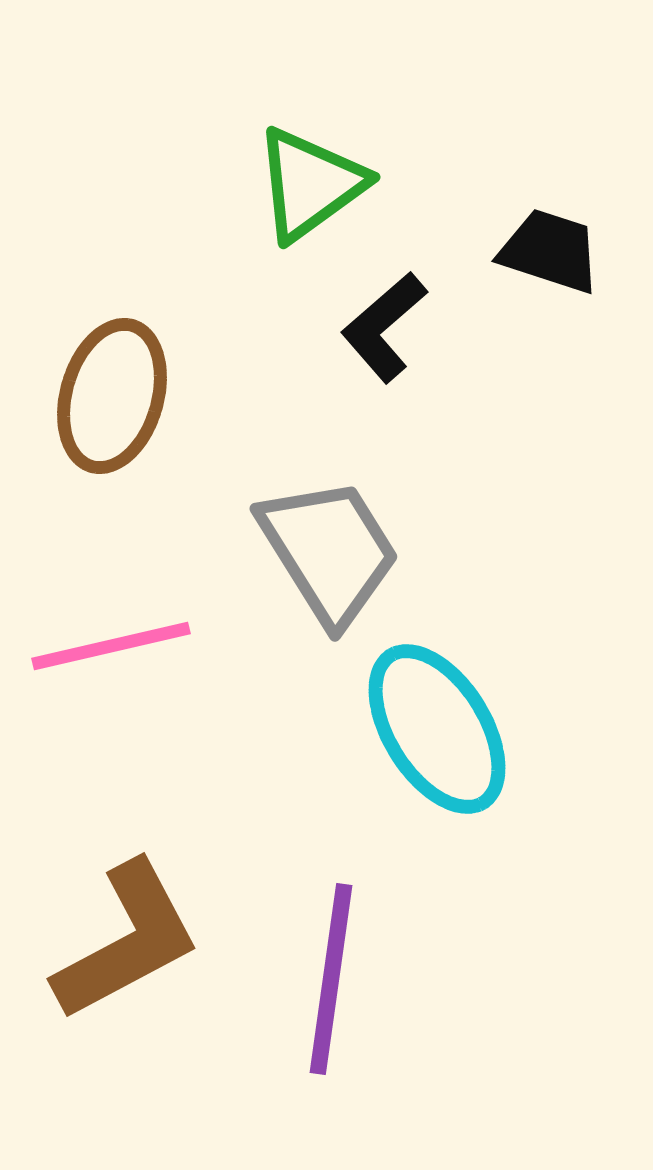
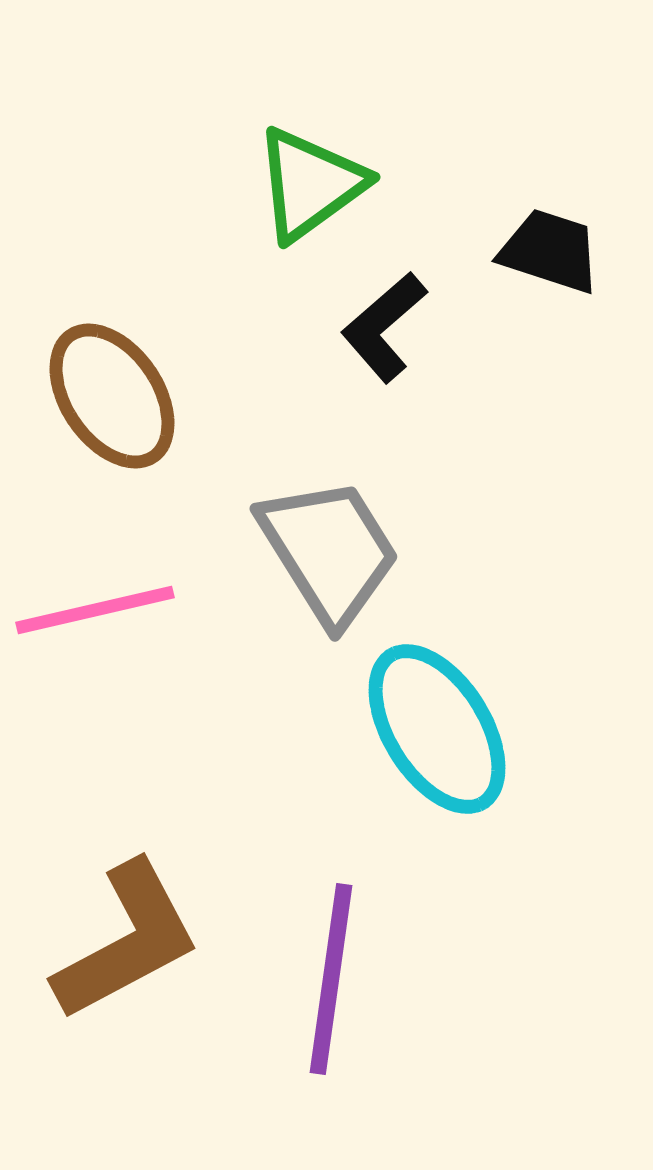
brown ellipse: rotated 50 degrees counterclockwise
pink line: moved 16 px left, 36 px up
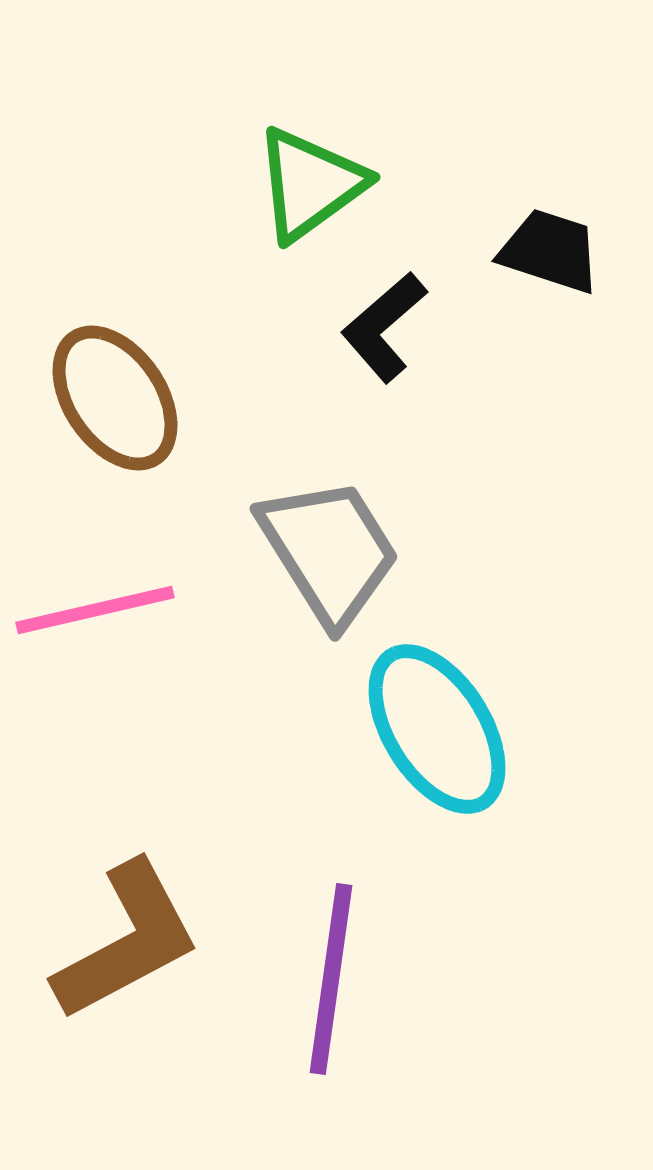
brown ellipse: moved 3 px right, 2 px down
